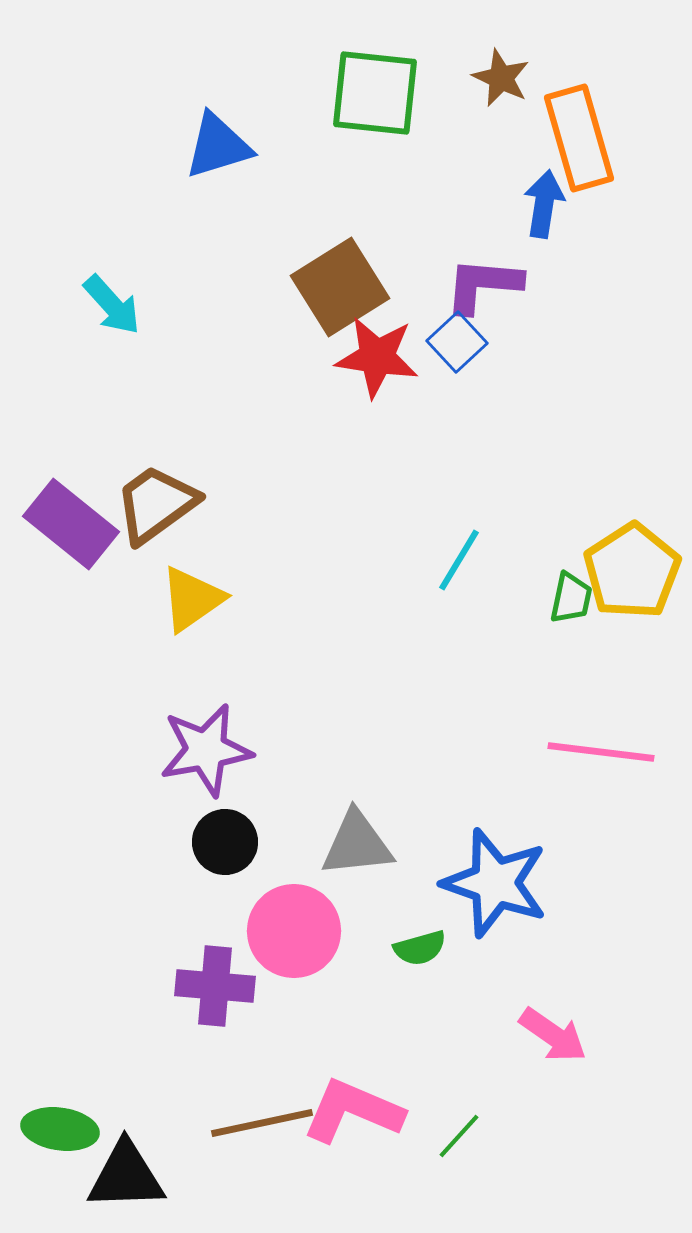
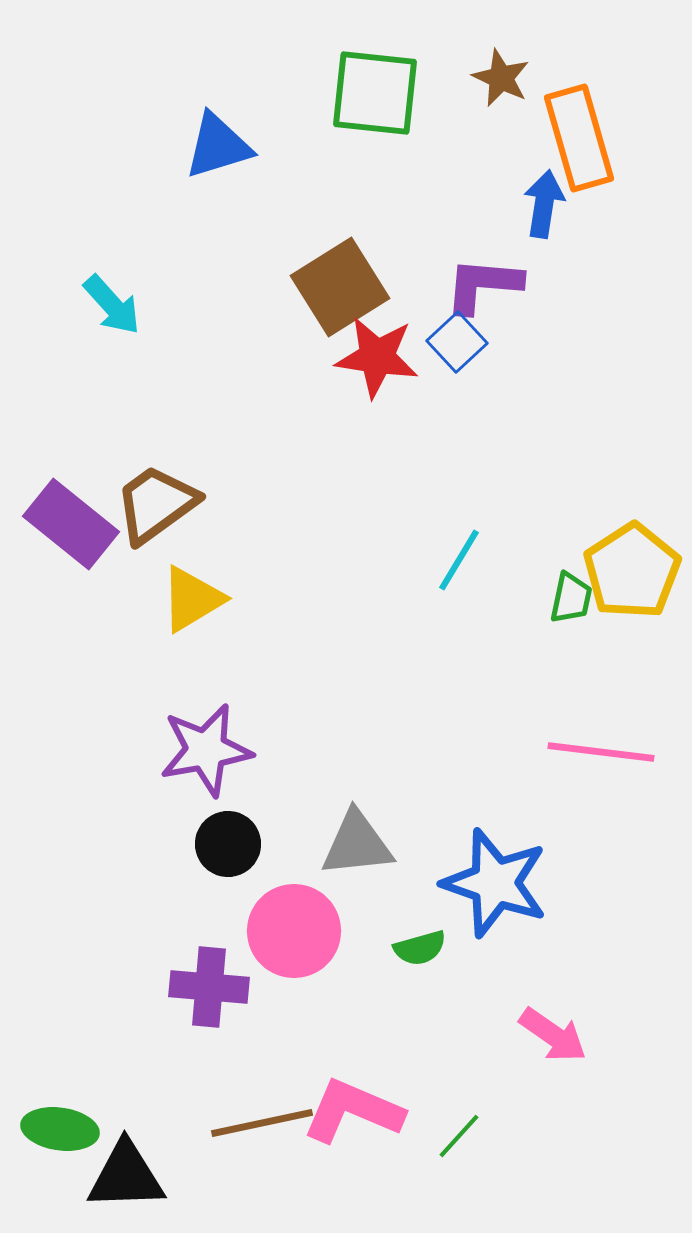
yellow triangle: rotated 4 degrees clockwise
black circle: moved 3 px right, 2 px down
purple cross: moved 6 px left, 1 px down
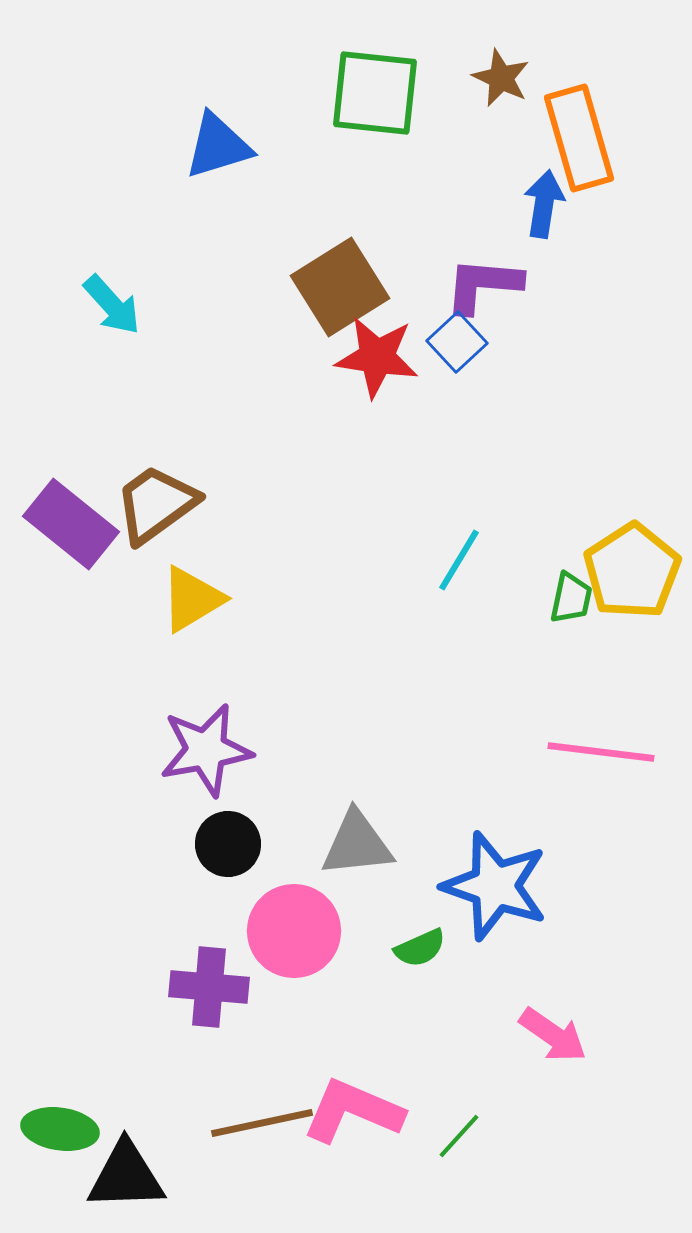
blue star: moved 3 px down
green semicircle: rotated 8 degrees counterclockwise
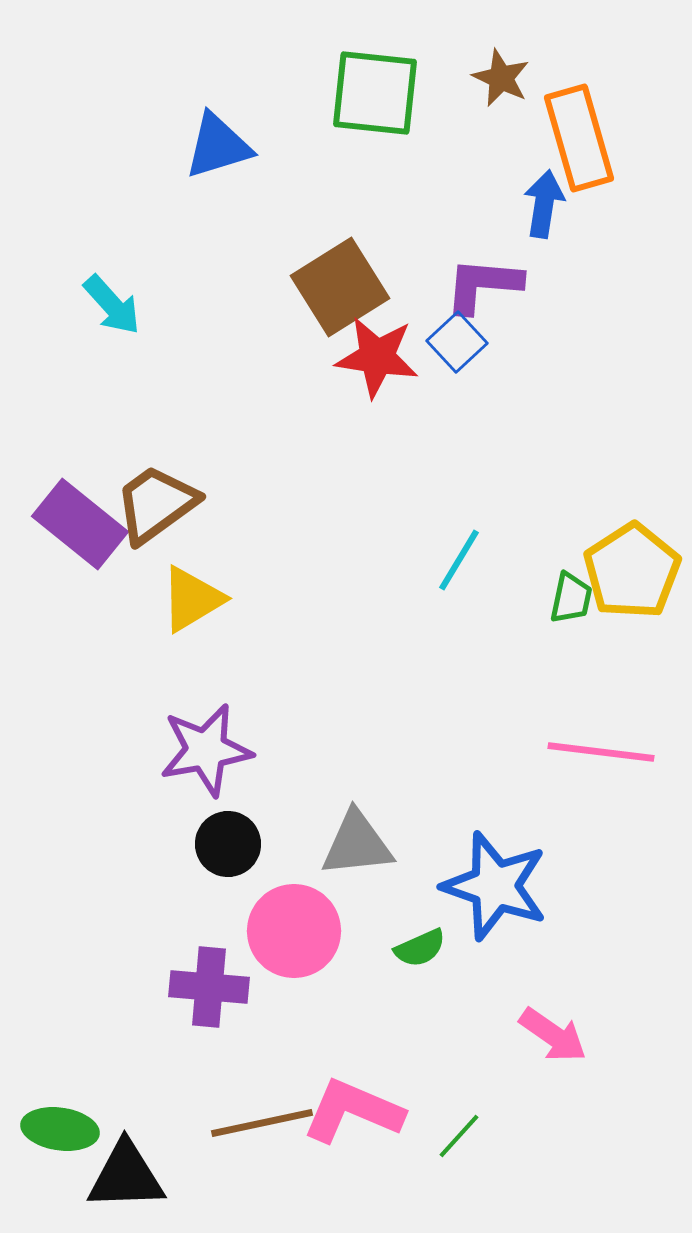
purple rectangle: moved 9 px right
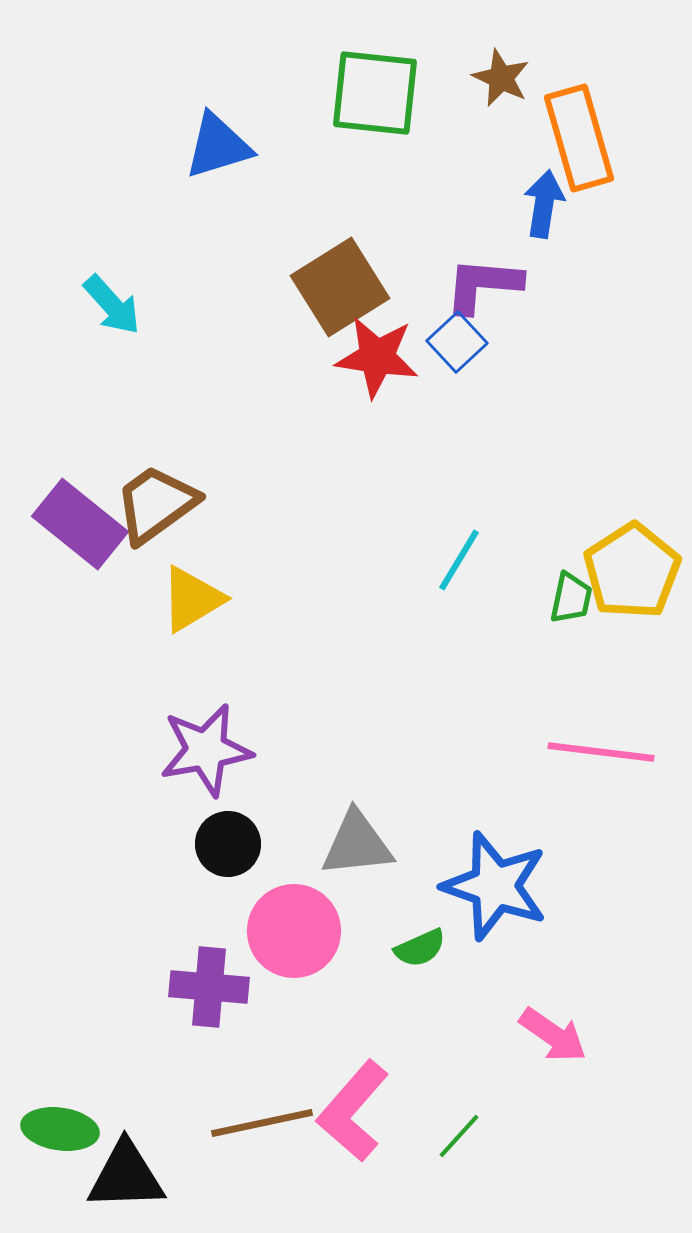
pink L-shape: rotated 72 degrees counterclockwise
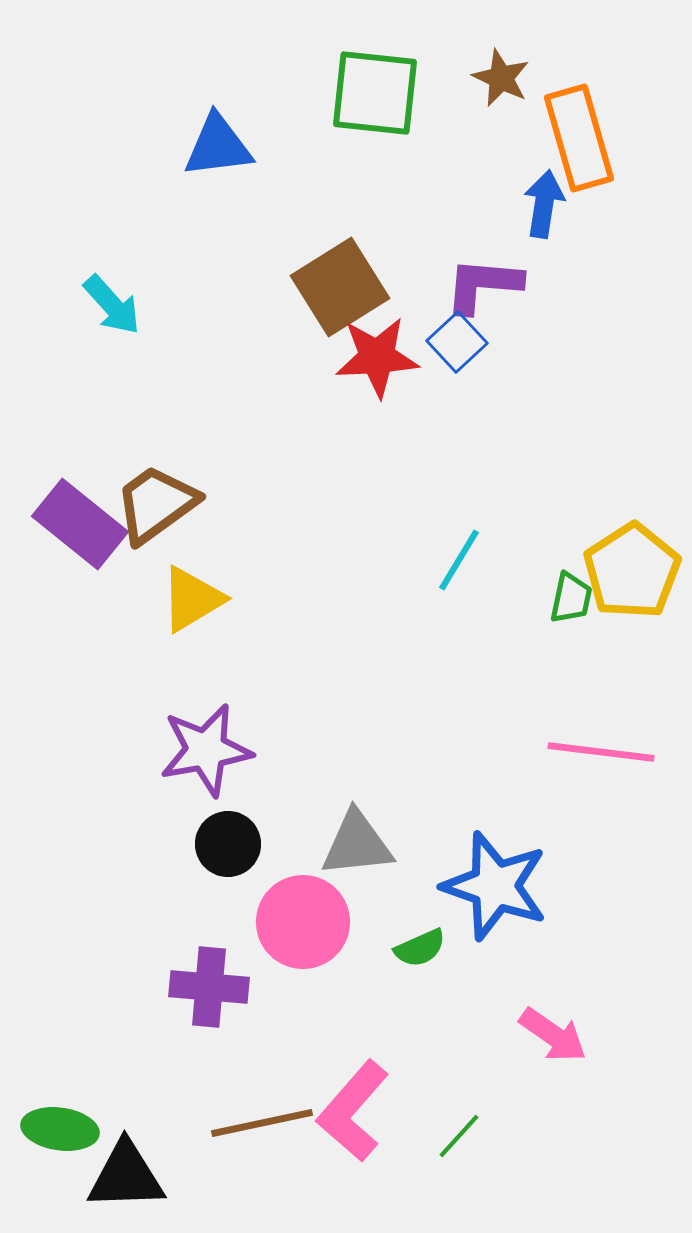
blue triangle: rotated 10 degrees clockwise
red star: rotated 12 degrees counterclockwise
pink circle: moved 9 px right, 9 px up
